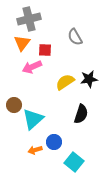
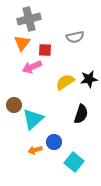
gray semicircle: rotated 72 degrees counterclockwise
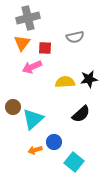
gray cross: moved 1 px left, 1 px up
red square: moved 2 px up
yellow semicircle: rotated 30 degrees clockwise
brown circle: moved 1 px left, 2 px down
black semicircle: rotated 30 degrees clockwise
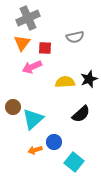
gray cross: rotated 10 degrees counterclockwise
black star: rotated 12 degrees counterclockwise
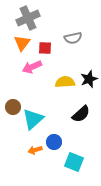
gray semicircle: moved 2 px left, 1 px down
cyan square: rotated 18 degrees counterclockwise
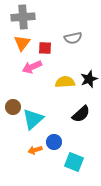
gray cross: moved 5 px left, 1 px up; rotated 20 degrees clockwise
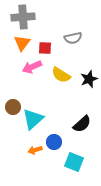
yellow semicircle: moved 4 px left, 7 px up; rotated 144 degrees counterclockwise
black semicircle: moved 1 px right, 10 px down
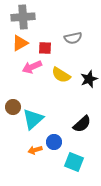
orange triangle: moved 2 px left; rotated 24 degrees clockwise
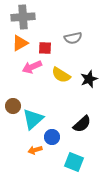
brown circle: moved 1 px up
blue circle: moved 2 px left, 5 px up
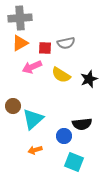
gray cross: moved 3 px left, 1 px down
gray semicircle: moved 7 px left, 5 px down
black semicircle: rotated 36 degrees clockwise
blue circle: moved 12 px right, 1 px up
